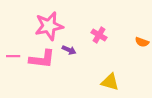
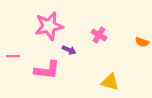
pink L-shape: moved 5 px right, 11 px down
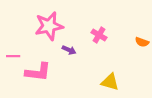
pink L-shape: moved 9 px left, 2 px down
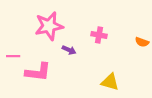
pink cross: rotated 21 degrees counterclockwise
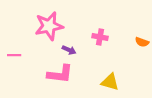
pink cross: moved 1 px right, 2 px down
pink line: moved 1 px right, 1 px up
pink L-shape: moved 22 px right, 2 px down
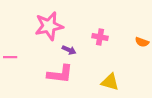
pink line: moved 4 px left, 2 px down
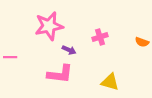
pink cross: rotated 28 degrees counterclockwise
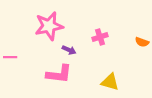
pink L-shape: moved 1 px left
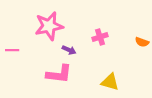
pink line: moved 2 px right, 7 px up
